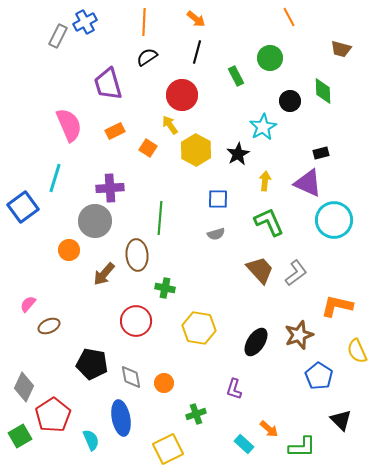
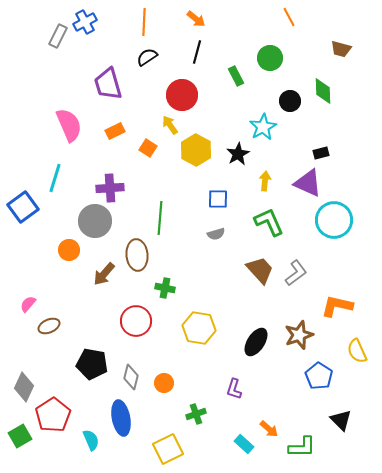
gray diamond at (131, 377): rotated 25 degrees clockwise
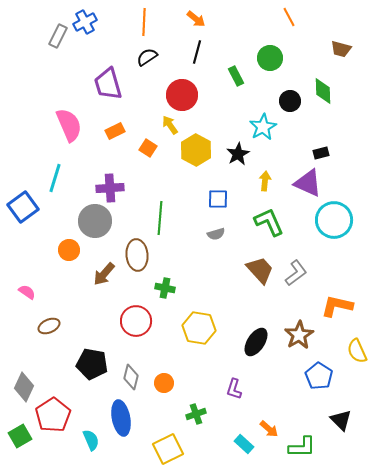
pink semicircle at (28, 304): moved 1 px left, 12 px up; rotated 84 degrees clockwise
brown star at (299, 335): rotated 12 degrees counterclockwise
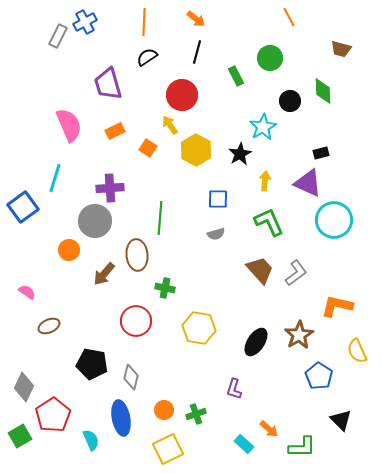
black star at (238, 154): moved 2 px right
orange circle at (164, 383): moved 27 px down
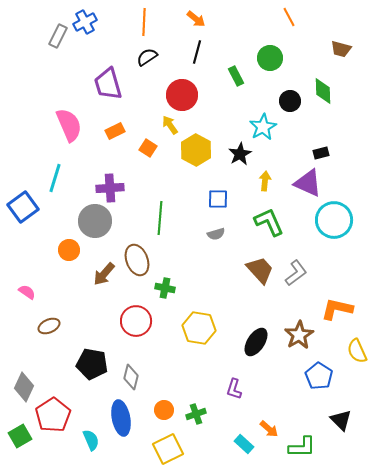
brown ellipse at (137, 255): moved 5 px down; rotated 16 degrees counterclockwise
orange L-shape at (337, 306): moved 3 px down
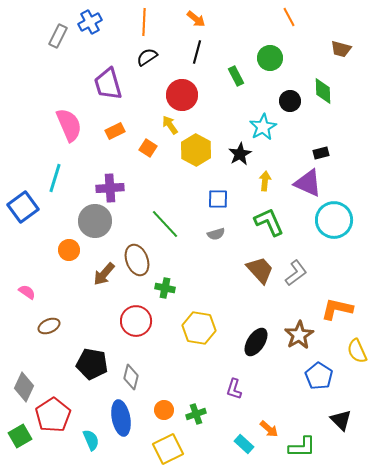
blue cross at (85, 22): moved 5 px right
green line at (160, 218): moved 5 px right, 6 px down; rotated 48 degrees counterclockwise
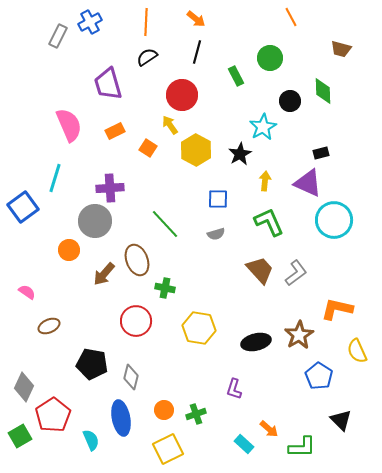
orange line at (289, 17): moved 2 px right
orange line at (144, 22): moved 2 px right
black ellipse at (256, 342): rotated 44 degrees clockwise
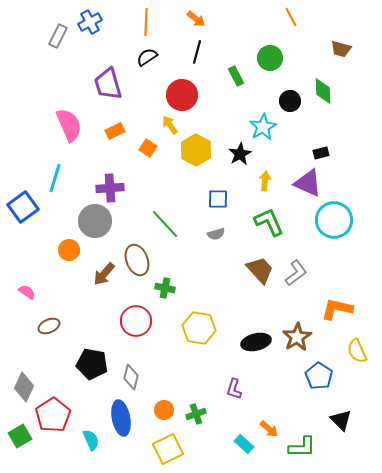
brown star at (299, 335): moved 2 px left, 2 px down
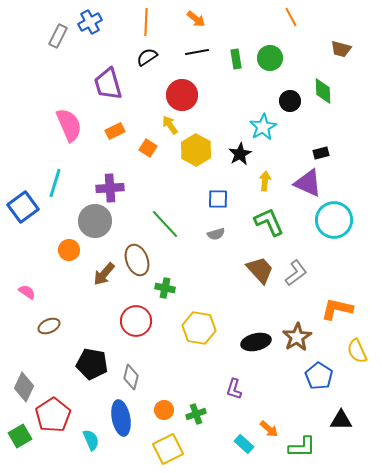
black line at (197, 52): rotated 65 degrees clockwise
green rectangle at (236, 76): moved 17 px up; rotated 18 degrees clockwise
cyan line at (55, 178): moved 5 px down
black triangle at (341, 420): rotated 45 degrees counterclockwise
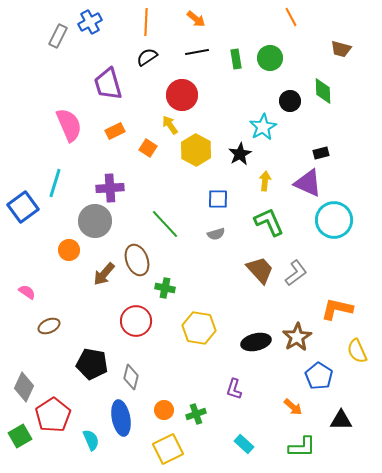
orange arrow at (269, 429): moved 24 px right, 22 px up
